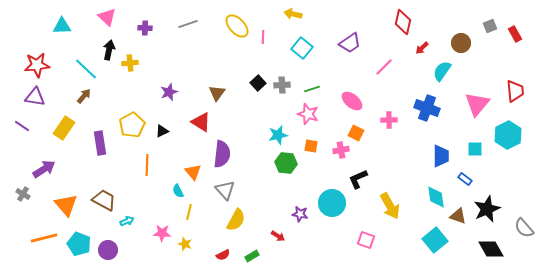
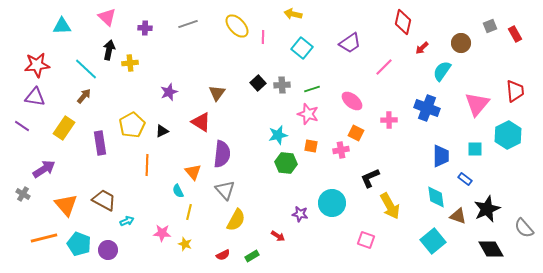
black L-shape at (358, 179): moved 12 px right, 1 px up
cyan square at (435, 240): moved 2 px left, 1 px down
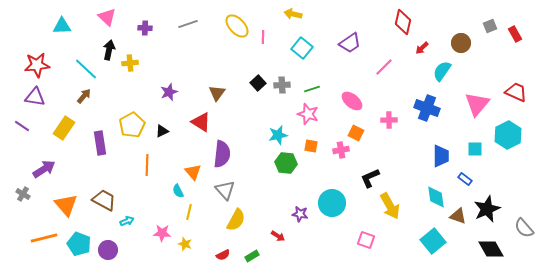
red trapezoid at (515, 91): moved 1 px right, 1 px down; rotated 60 degrees counterclockwise
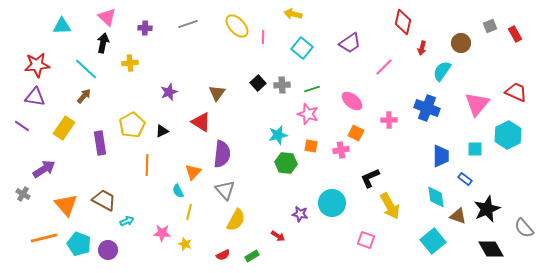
red arrow at (422, 48): rotated 32 degrees counterclockwise
black arrow at (109, 50): moved 6 px left, 7 px up
orange triangle at (193, 172): rotated 24 degrees clockwise
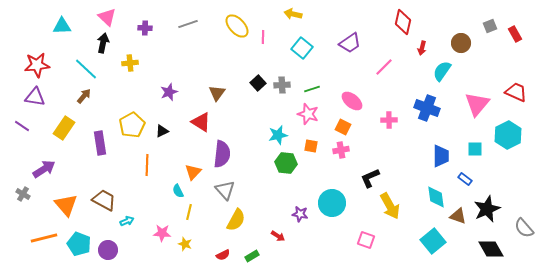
orange square at (356, 133): moved 13 px left, 6 px up
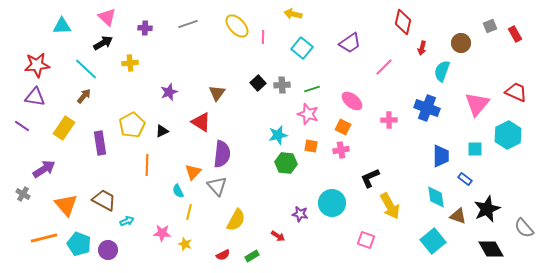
black arrow at (103, 43): rotated 48 degrees clockwise
cyan semicircle at (442, 71): rotated 15 degrees counterclockwise
gray triangle at (225, 190): moved 8 px left, 4 px up
